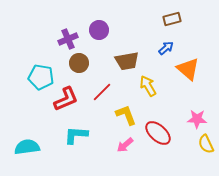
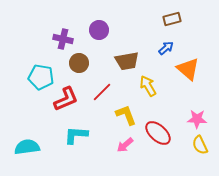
purple cross: moved 5 px left; rotated 36 degrees clockwise
yellow semicircle: moved 6 px left, 1 px down
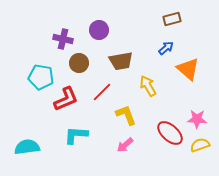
brown trapezoid: moved 6 px left
red ellipse: moved 12 px right
yellow semicircle: rotated 96 degrees clockwise
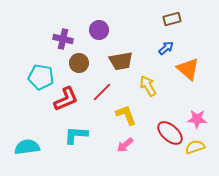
yellow semicircle: moved 5 px left, 2 px down
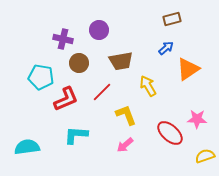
orange triangle: rotated 45 degrees clockwise
yellow semicircle: moved 10 px right, 9 px down
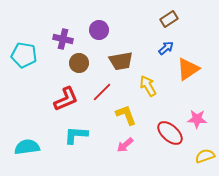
brown rectangle: moved 3 px left; rotated 18 degrees counterclockwise
cyan pentagon: moved 17 px left, 22 px up
